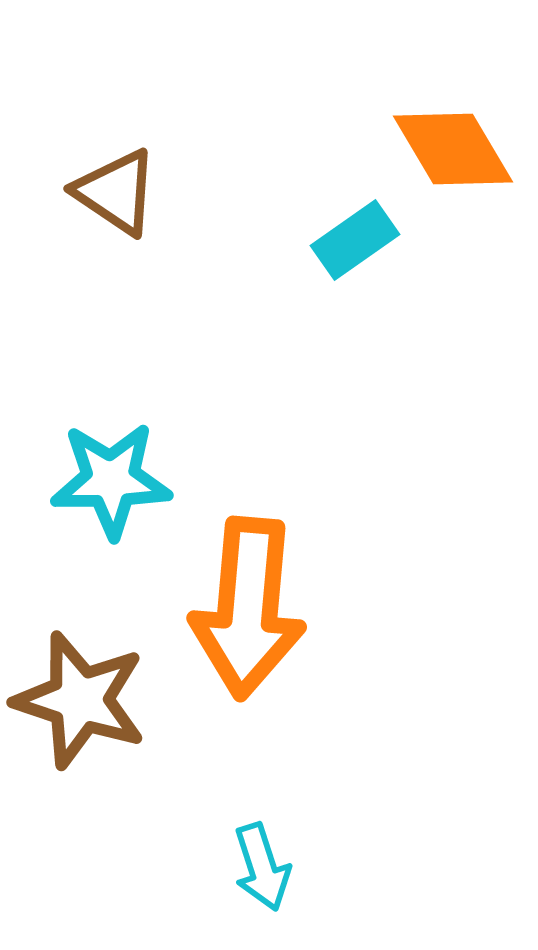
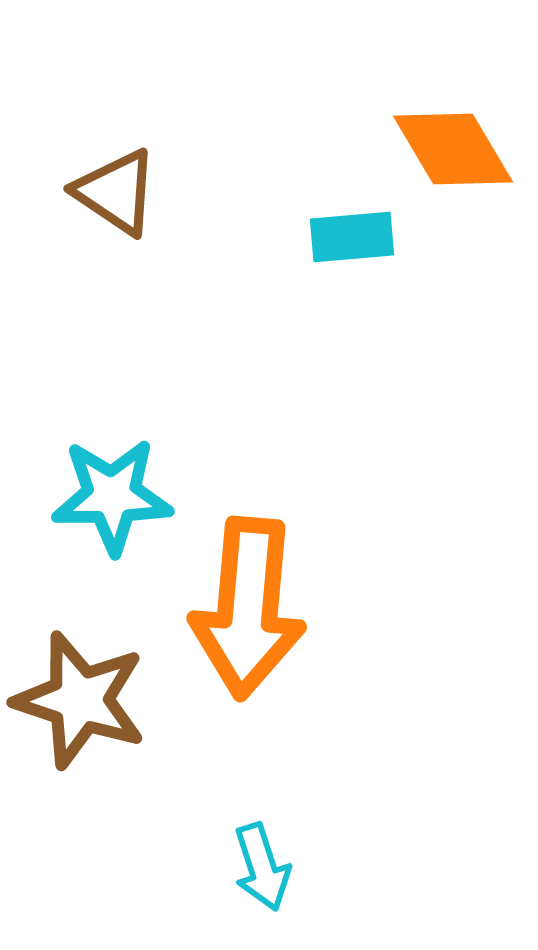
cyan rectangle: moved 3 px left, 3 px up; rotated 30 degrees clockwise
cyan star: moved 1 px right, 16 px down
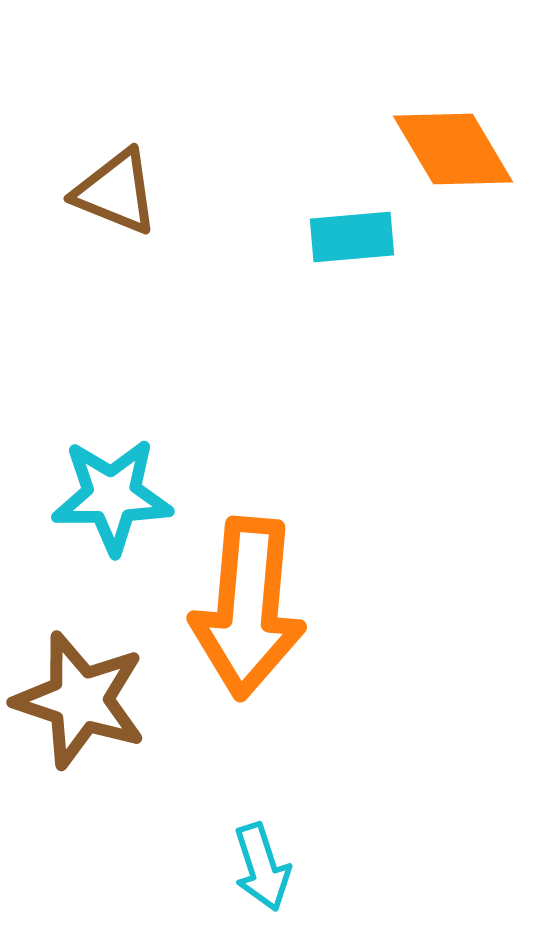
brown triangle: rotated 12 degrees counterclockwise
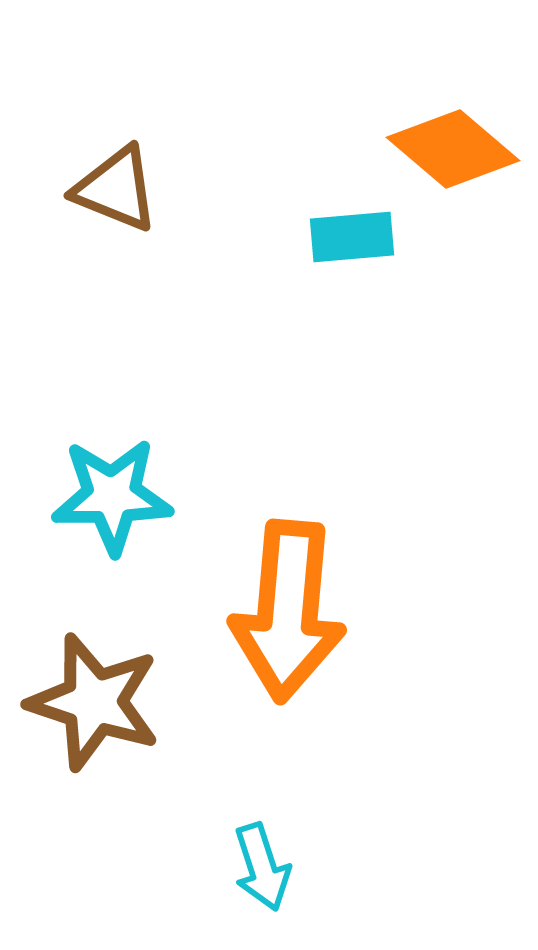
orange diamond: rotated 19 degrees counterclockwise
brown triangle: moved 3 px up
orange arrow: moved 40 px right, 3 px down
brown star: moved 14 px right, 2 px down
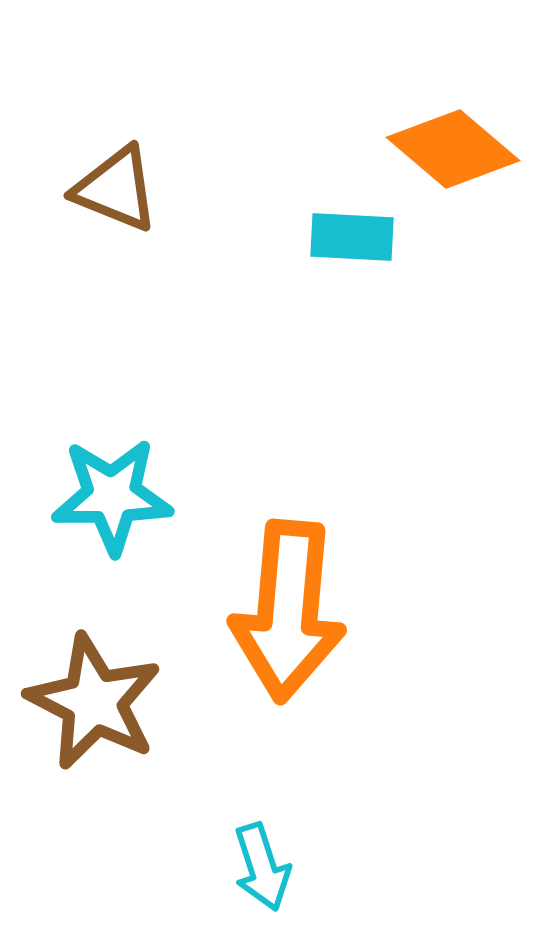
cyan rectangle: rotated 8 degrees clockwise
brown star: rotated 9 degrees clockwise
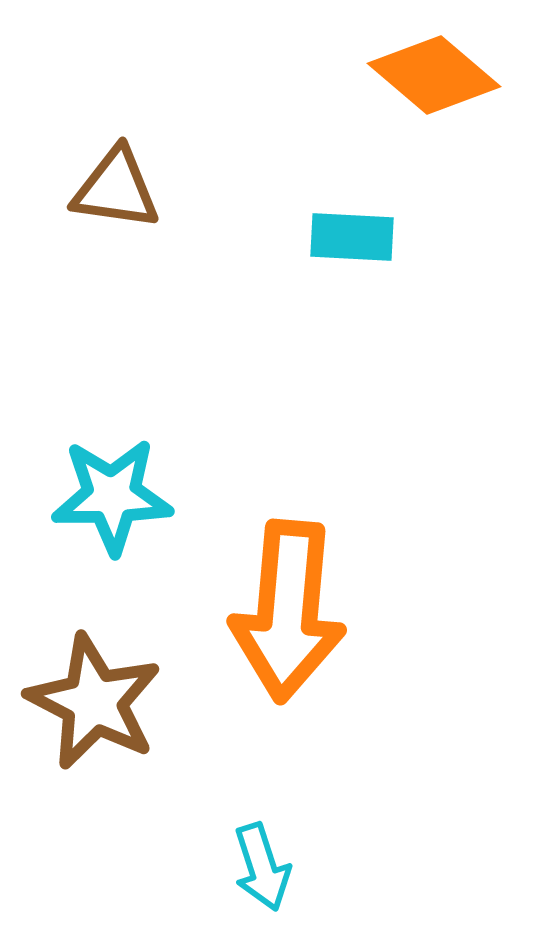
orange diamond: moved 19 px left, 74 px up
brown triangle: rotated 14 degrees counterclockwise
